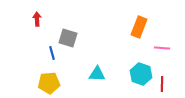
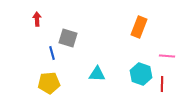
pink line: moved 5 px right, 8 px down
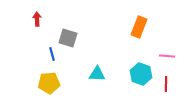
blue line: moved 1 px down
red line: moved 4 px right
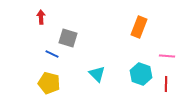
red arrow: moved 4 px right, 2 px up
blue line: rotated 48 degrees counterclockwise
cyan triangle: rotated 42 degrees clockwise
yellow pentagon: rotated 20 degrees clockwise
